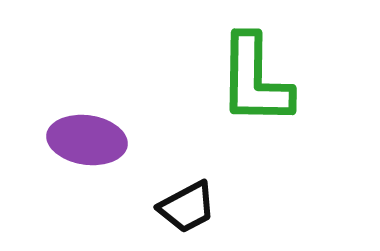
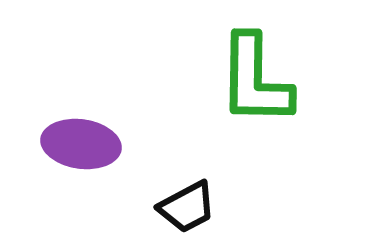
purple ellipse: moved 6 px left, 4 px down
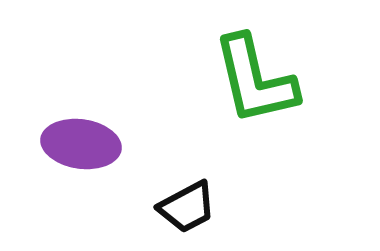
green L-shape: rotated 14 degrees counterclockwise
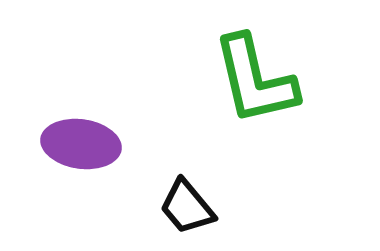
black trapezoid: rotated 78 degrees clockwise
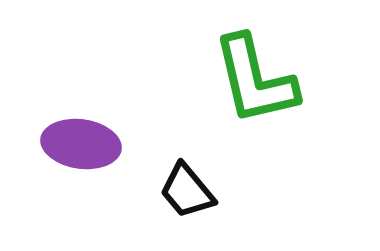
black trapezoid: moved 16 px up
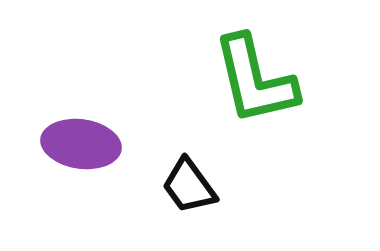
black trapezoid: moved 2 px right, 5 px up; rotated 4 degrees clockwise
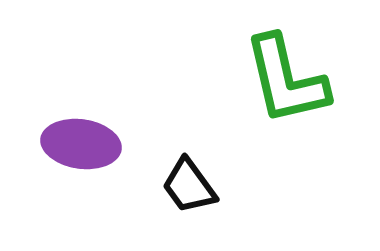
green L-shape: moved 31 px right
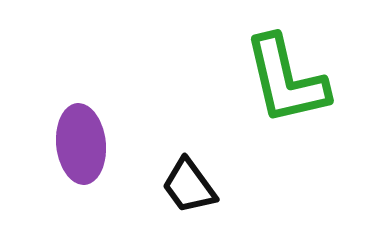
purple ellipse: rotated 76 degrees clockwise
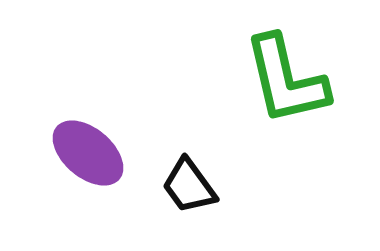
purple ellipse: moved 7 px right, 9 px down; rotated 44 degrees counterclockwise
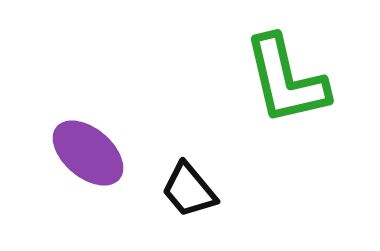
black trapezoid: moved 4 px down; rotated 4 degrees counterclockwise
